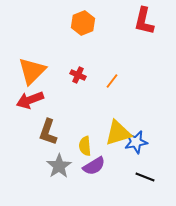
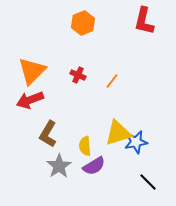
brown L-shape: moved 2 px down; rotated 12 degrees clockwise
black line: moved 3 px right, 5 px down; rotated 24 degrees clockwise
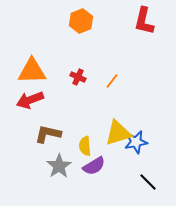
orange hexagon: moved 2 px left, 2 px up
orange triangle: rotated 44 degrees clockwise
red cross: moved 2 px down
brown L-shape: rotated 72 degrees clockwise
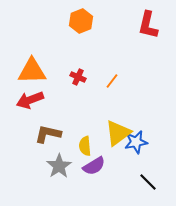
red L-shape: moved 4 px right, 4 px down
yellow triangle: rotated 20 degrees counterclockwise
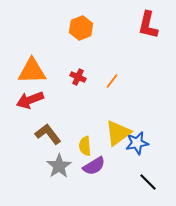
orange hexagon: moved 7 px down
brown L-shape: rotated 40 degrees clockwise
blue star: moved 1 px right, 1 px down
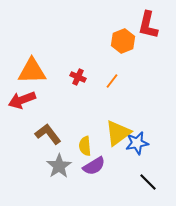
orange hexagon: moved 42 px right, 13 px down
red arrow: moved 8 px left
